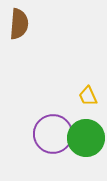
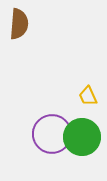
purple circle: moved 1 px left
green circle: moved 4 px left, 1 px up
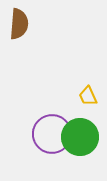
green circle: moved 2 px left
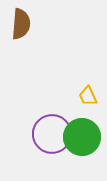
brown semicircle: moved 2 px right
green circle: moved 2 px right
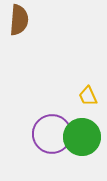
brown semicircle: moved 2 px left, 4 px up
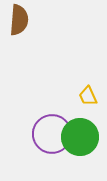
green circle: moved 2 px left
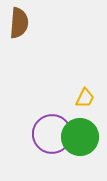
brown semicircle: moved 3 px down
yellow trapezoid: moved 3 px left, 2 px down; rotated 130 degrees counterclockwise
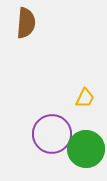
brown semicircle: moved 7 px right
green circle: moved 6 px right, 12 px down
